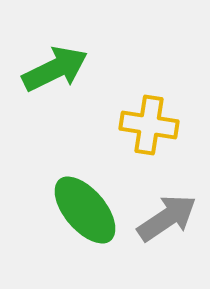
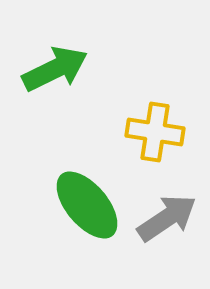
yellow cross: moved 6 px right, 7 px down
green ellipse: moved 2 px right, 5 px up
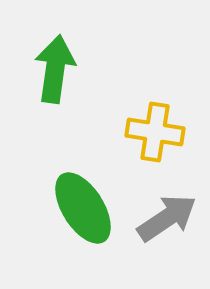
green arrow: rotated 56 degrees counterclockwise
green ellipse: moved 4 px left, 3 px down; rotated 8 degrees clockwise
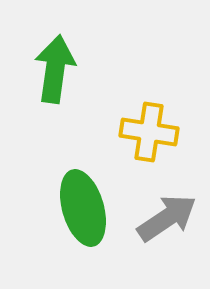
yellow cross: moved 6 px left
green ellipse: rotated 16 degrees clockwise
